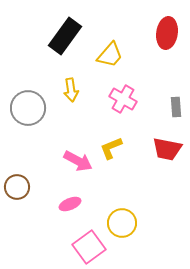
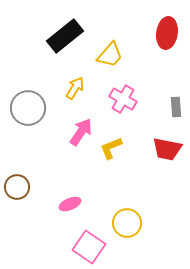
black rectangle: rotated 15 degrees clockwise
yellow arrow: moved 4 px right, 2 px up; rotated 140 degrees counterclockwise
pink arrow: moved 3 px right, 29 px up; rotated 84 degrees counterclockwise
yellow circle: moved 5 px right
pink square: rotated 20 degrees counterclockwise
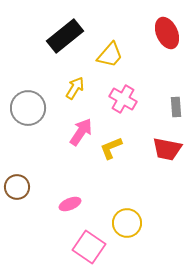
red ellipse: rotated 32 degrees counterclockwise
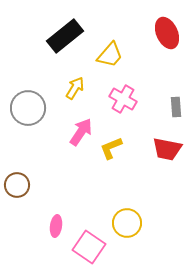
brown circle: moved 2 px up
pink ellipse: moved 14 px left, 22 px down; rotated 60 degrees counterclockwise
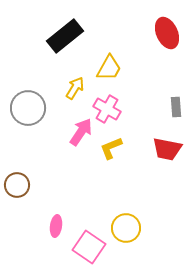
yellow trapezoid: moved 1 px left, 13 px down; rotated 12 degrees counterclockwise
pink cross: moved 16 px left, 10 px down
yellow circle: moved 1 px left, 5 px down
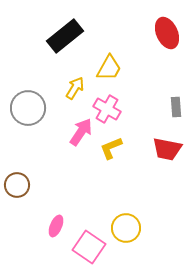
pink ellipse: rotated 15 degrees clockwise
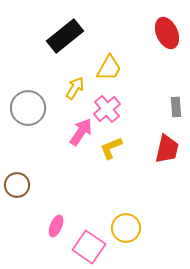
pink cross: rotated 20 degrees clockwise
red trapezoid: rotated 88 degrees counterclockwise
